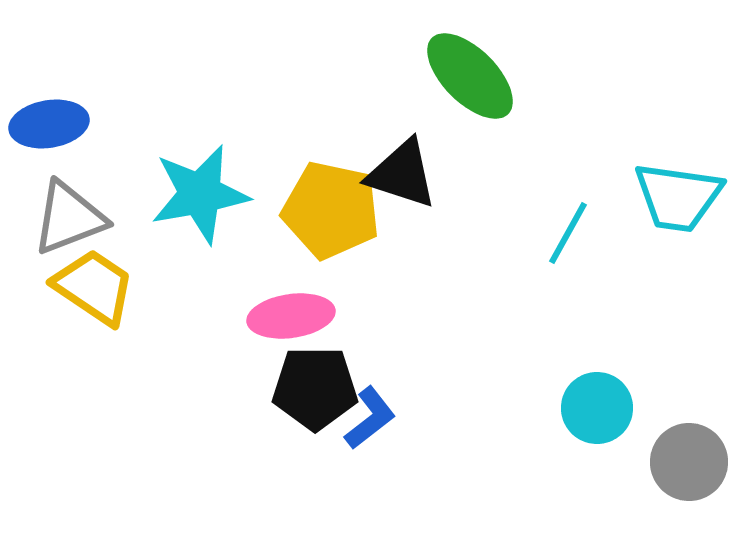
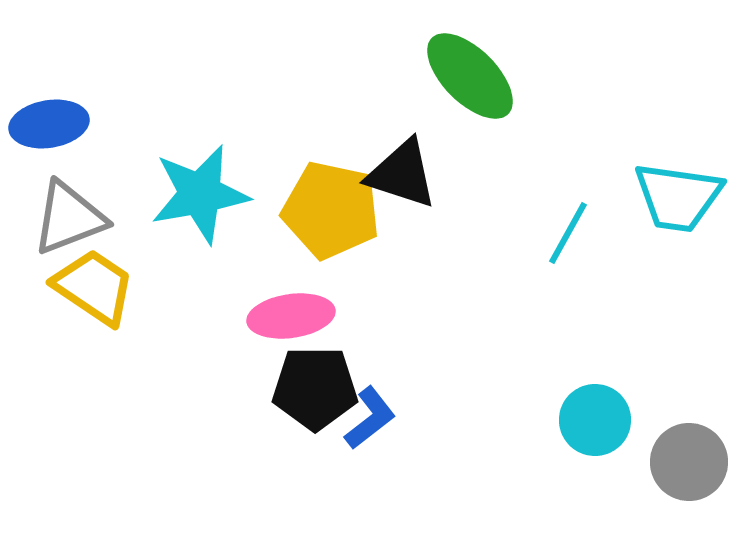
cyan circle: moved 2 px left, 12 px down
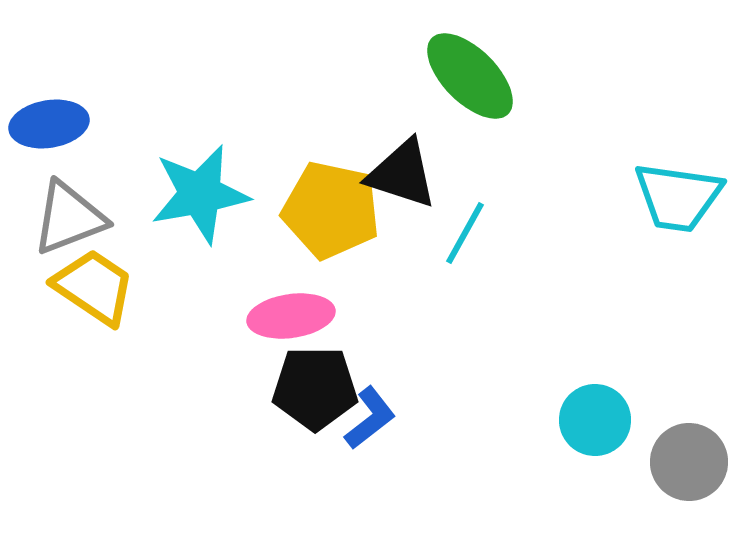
cyan line: moved 103 px left
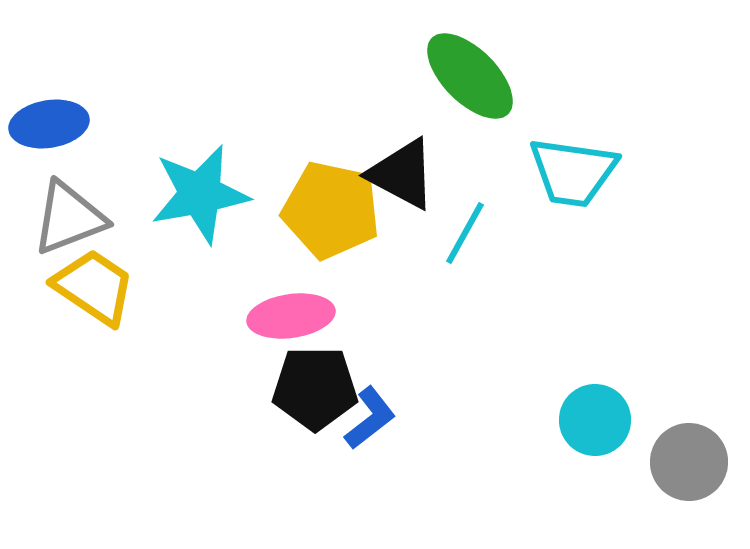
black triangle: rotated 10 degrees clockwise
cyan trapezoid: moved 105 px left, 25 px up
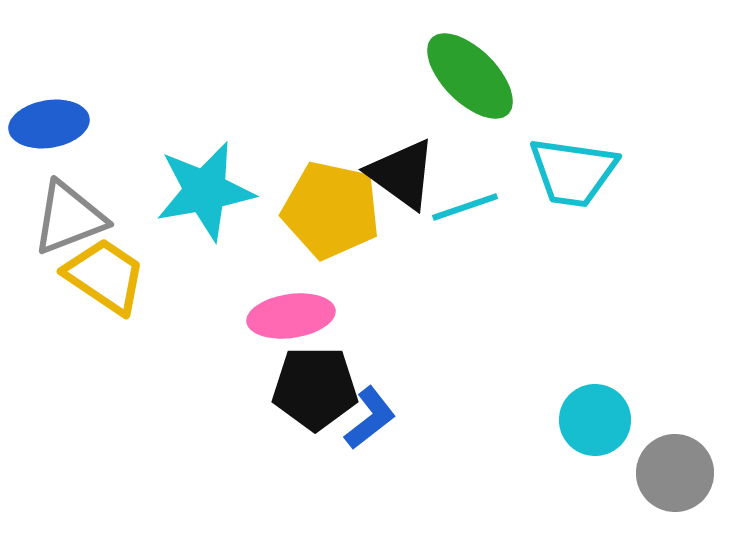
black triangle: rotated 8 degrees clockwise
cyan star: moved 5 px right, 3 px up
cyan line: moved 26 px up; rotated 42 degrees clockwise
yellow trapezoid: moved 11 px right, 11 px up
gray circle: moved 14 px left, 11 px down
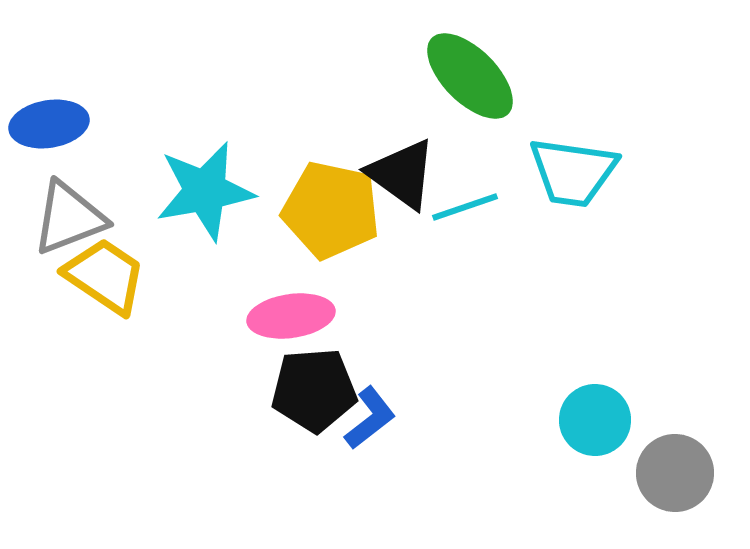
black pentagon: moved 1 px left, 2 px down; rotated 4 degrees counterclockwise
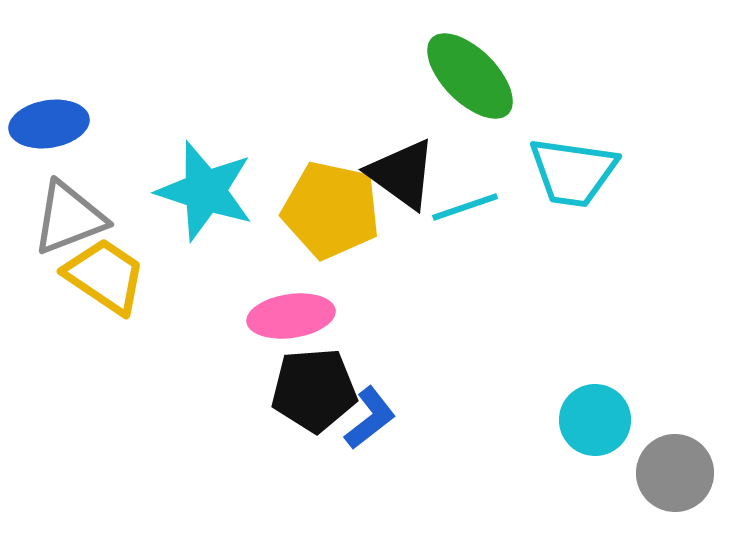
cyan star: rotated 28 degrees clockwise
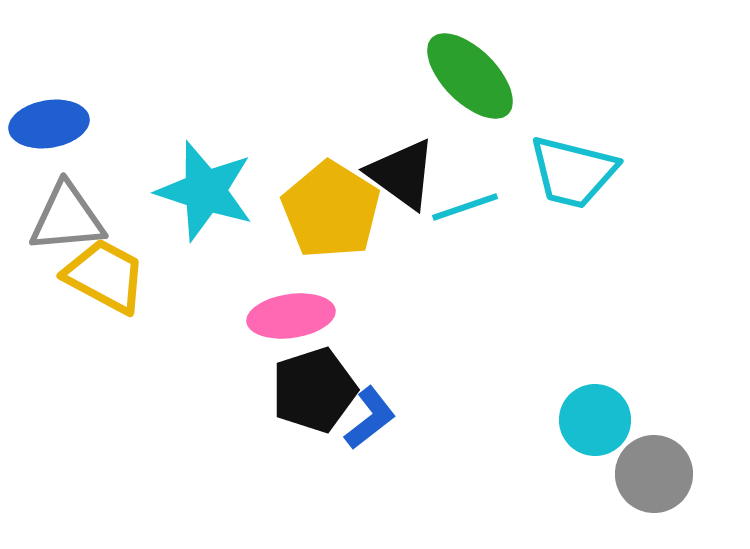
cyan trapezoid: rotated 6 degrees clockwise
yellow pentagon: rotated 20 degrees clockwise
gray triangle: moved 2 px left; rotated 16 degrees clockwise
yellow trapezoid: rotated 6 degrees counterclockwise
black pentagon: rotated 14 degrees counterclockwise
gray circle: moved 21 px left, 1 px down
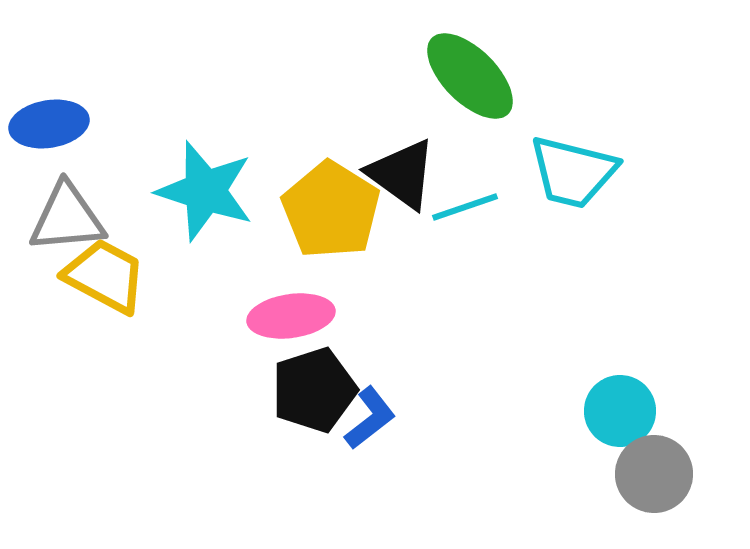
cyan circle: moved 25 px right, 9 px up
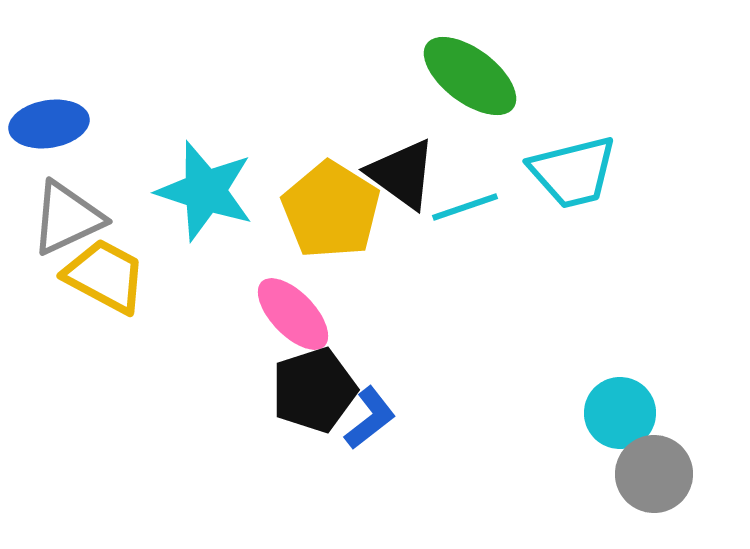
green ellipse: rotated 8 degrees counterclockwise
cyan trapezoid: rotated 28 degrees counterclockwise
gray triangle: rotated 20 degrees counterclockwise
pink ellipse: moved 2 px right, 2 px up; rotated 54 degrees clockwise
cyan circle: moved 2 px down
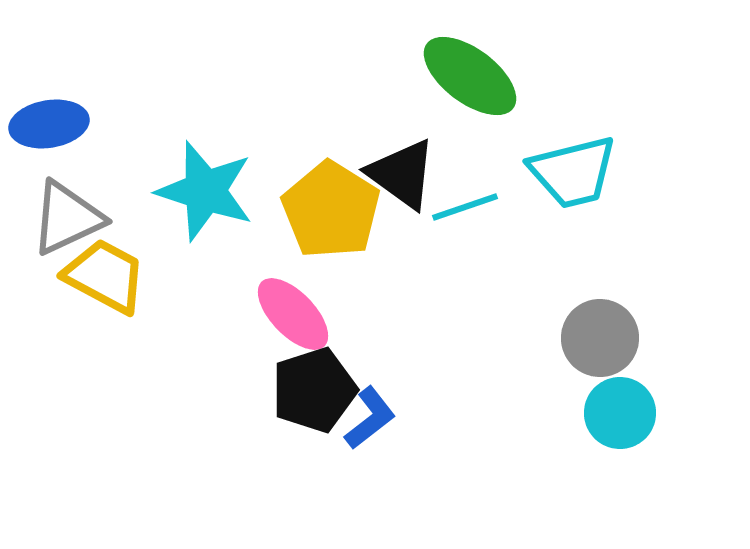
gray circle: moved 54 px left, 136 px up
